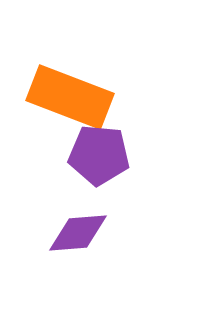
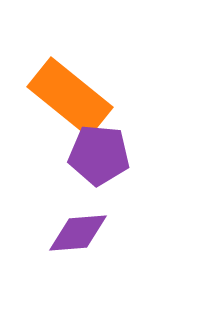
orange rectangle: rotated 18 degrees clockwise
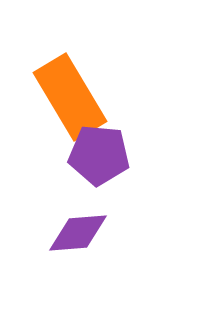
orange rectangle: rotated 20 degrees clockwise
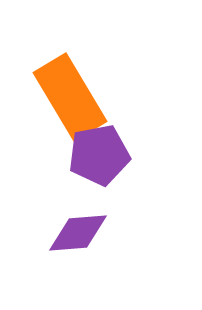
purple pentagon: rotated 16 degrees counterclockwise
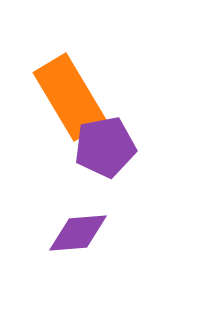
purple pentagon: moved 6 px right, 8 px up
